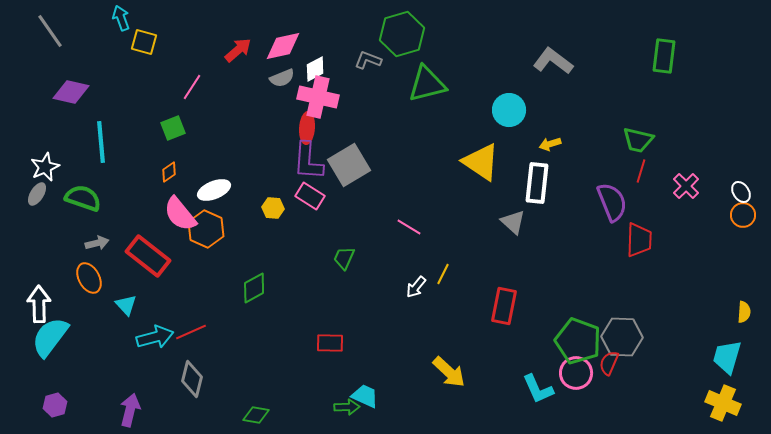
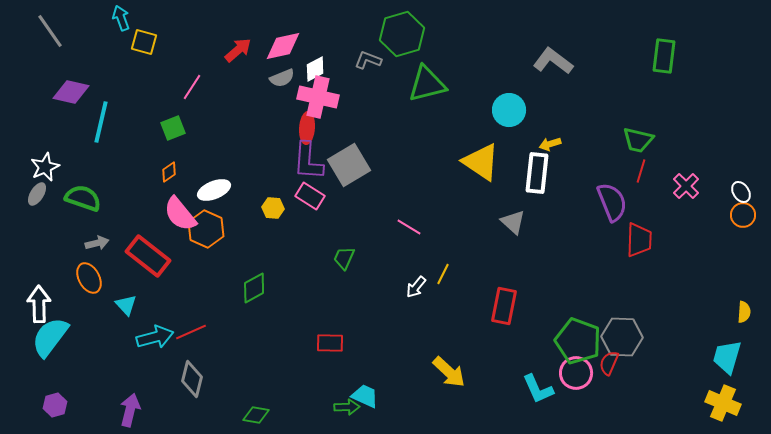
cyan line at (101, 142): moved 20 px up; rotated 18 degrees clockwise
white rectangle at (537, 183): moved 10 px up
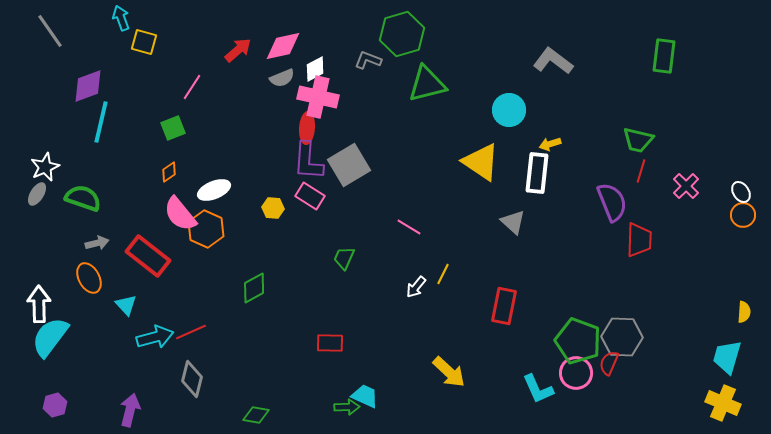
purple diamond at (71, 92): moved 17 px right, 6 px up; rotated 33 degrees counterclockwise
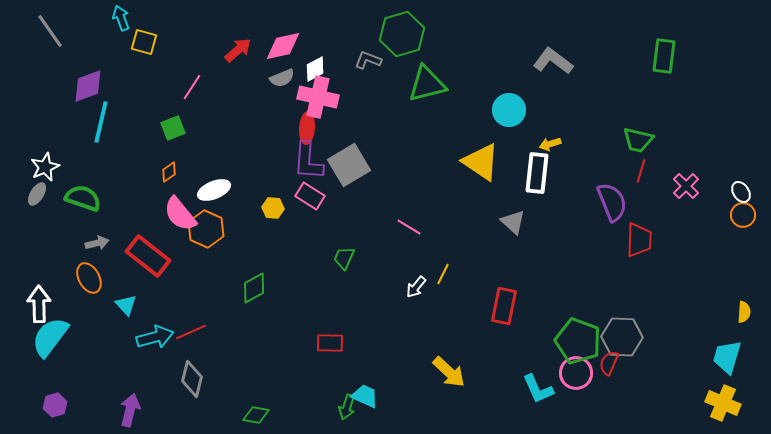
green arrow at (347, 407): rotated 110 degrees clockwise
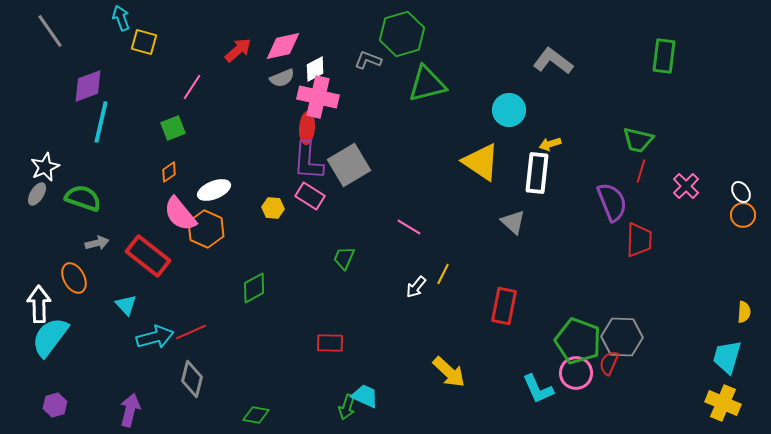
orange ellipse at (89, 278): moved 15 px left
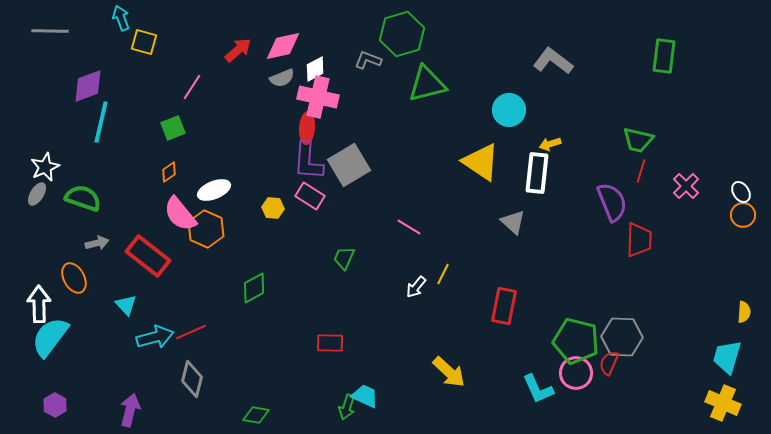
gray line at (50, 31): rotated 54 degrees counterclockwise
green pentagon at (578, 341): moved 2 px left; rotated 6 degrees counterclockwise
purple hexagon at (55, 405): rotated 15 degrees counterclockwise
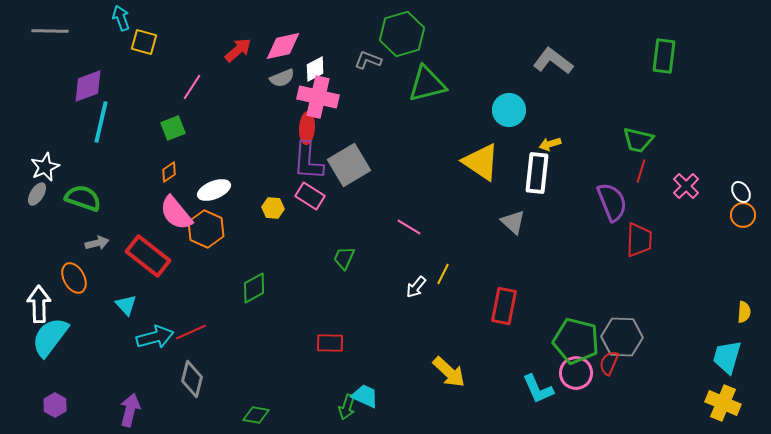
pink semicircle at (180, 214): moved 4 px left, 1 px up
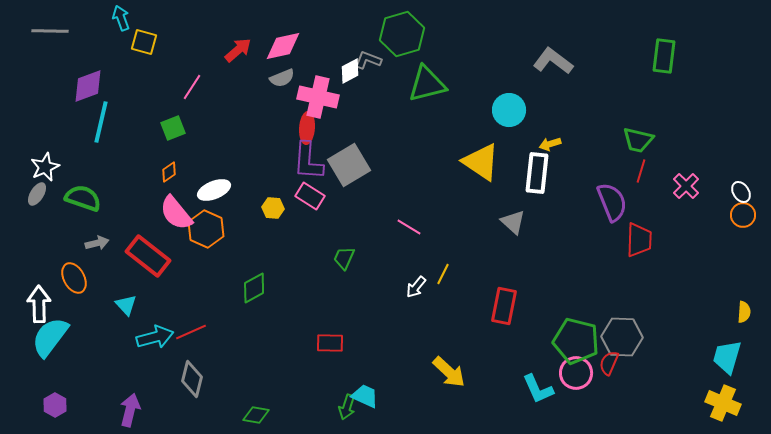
white diamond at (315, 69): moved 35 px right, 2 px down
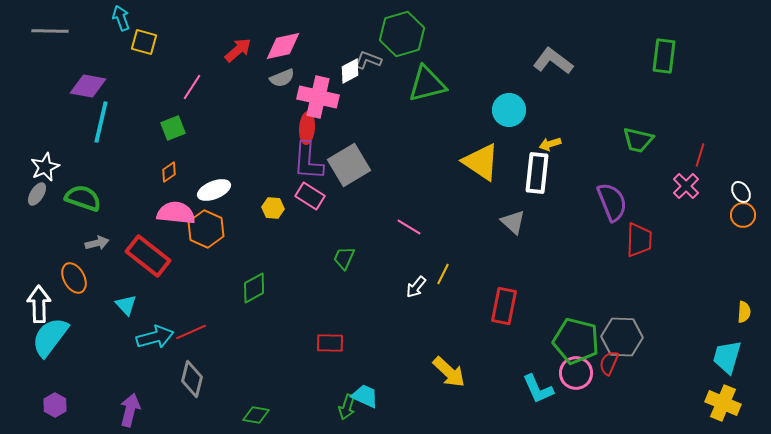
purple diamond at (88, 86): rotated 30 degrees clockwise
red line at (641, 171): moved 59 px right, 16 px up
pink semicircle at (176, 213): rotated 135 degrees clockwise
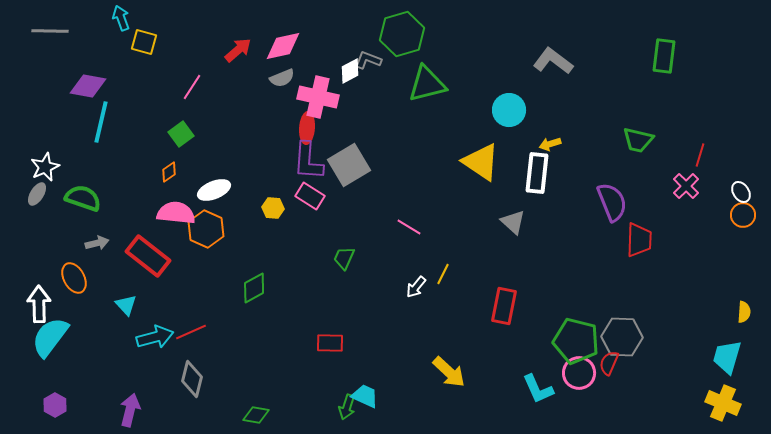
green square at (173, 128): moved 8 px right, 6 px down; rotated 15 degrees counterclockwise
pink circle at (576, 373): moved 3 px right
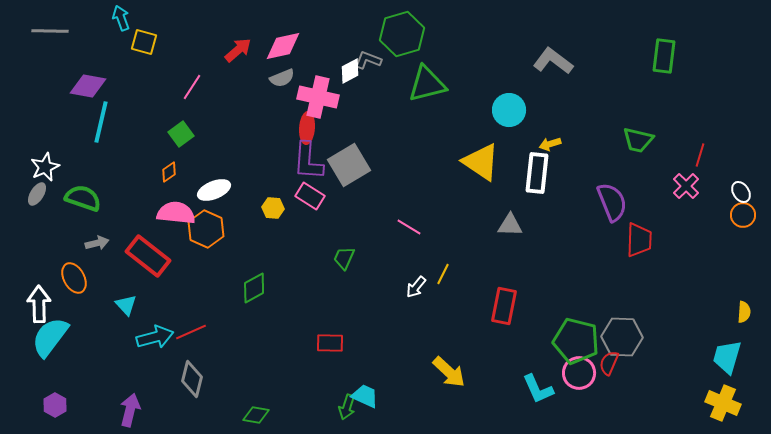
gray triangle at (513, 222): moved 3 px left, 3 px down; rotated 40 degrees counterclockwise
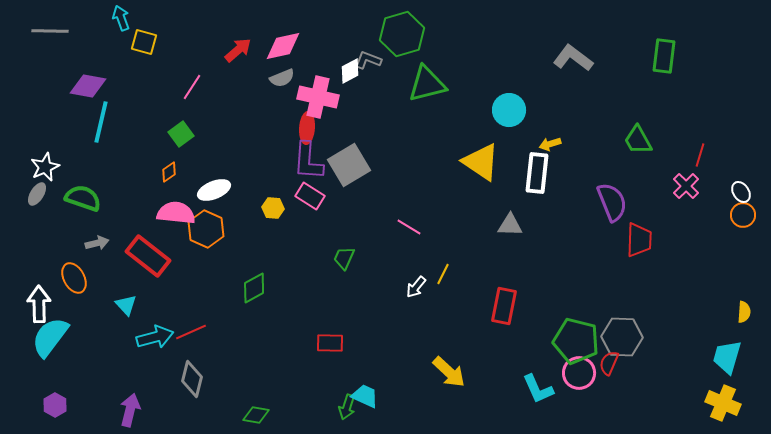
gray L-shape at (553, 61): moved 20 px right, 3 px up
green trapezoid at (638, 140): rotated 48 degrees clockwise
